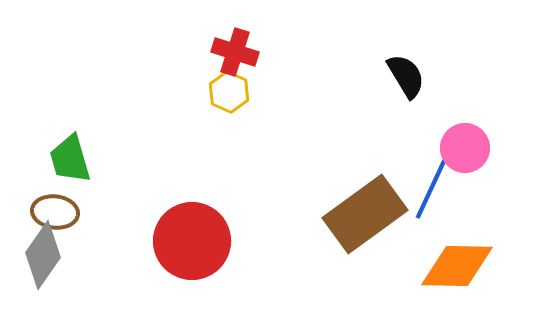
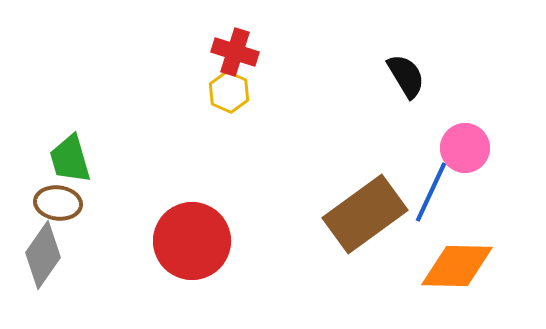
blue line: moved 3 px down
brown ellipse: moved 3 px right, 9 px up
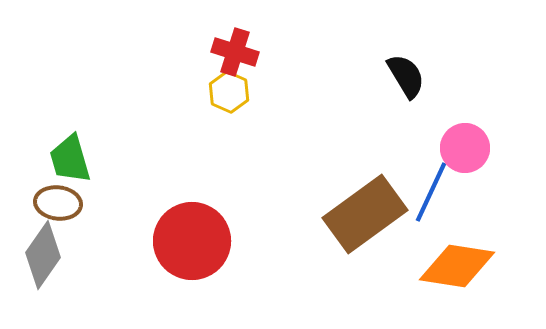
orange diamond: rotated 8 degrees clockwise
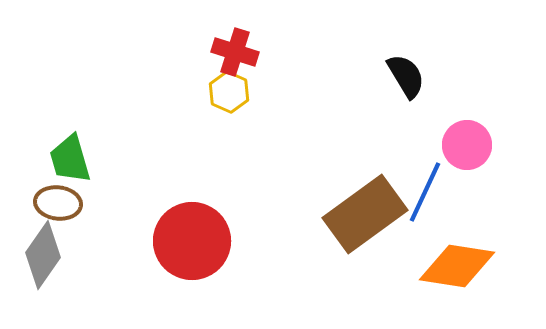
pink circle: moved 2 px right, 3 px up
blue line: moved 6 px left
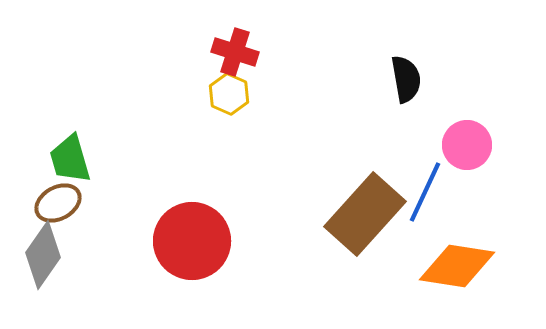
black semicircle: moved 3 px down; rotated 21 degrees clockwise
yellow hexagon: moved 2 px down
brown ellipse: rotated 36 degrees counterclockwise
brown rectangle: rotated 12 degrees counterclockwise
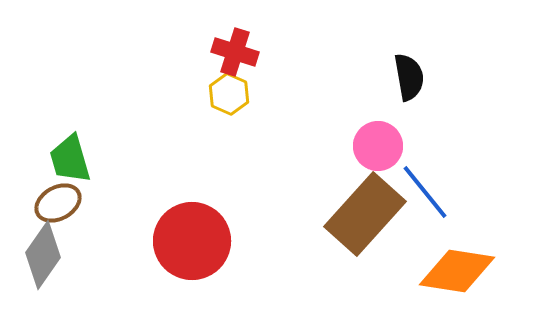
black semicircle: moved 3 px right, 2 px up
pink circle: moved 89 px left, 1 px down
blue line: rotated 64 degrees counterclockwise
orange diamond: moved 5 px down
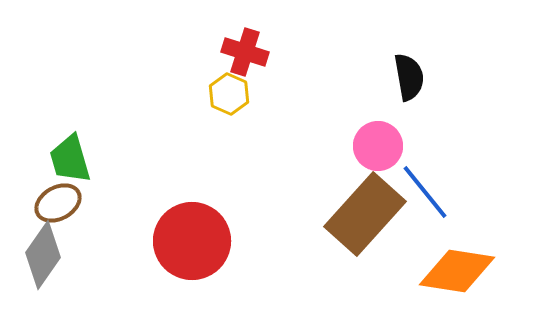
red cross: moved 10 px right
